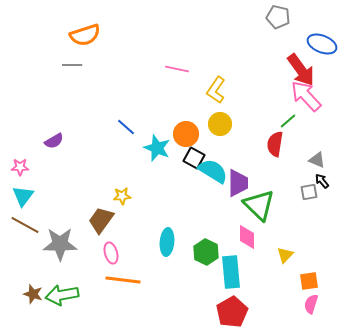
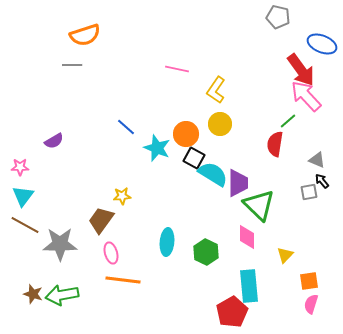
cyan semicircle: moved 3 px down
cyan rectangle: moved 18 px right, 14 px down
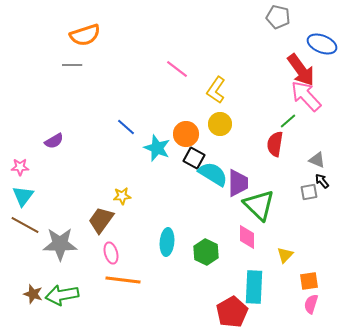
pink line: rotated 25 degrees clockwise
cyan rectangle: moved 5 px right, 1 px down; rotated 8 degrees clockwise
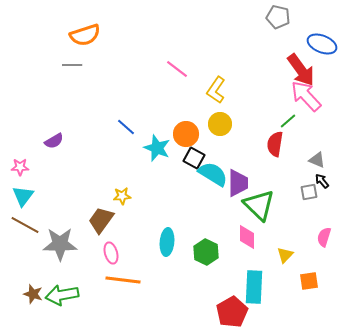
pink semicircle: moved 13 px right, 67 px up
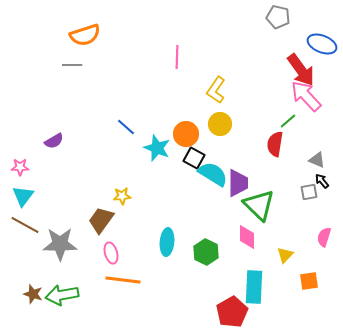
pink line: moved 12 px up; rotated 55 degrees clockwise
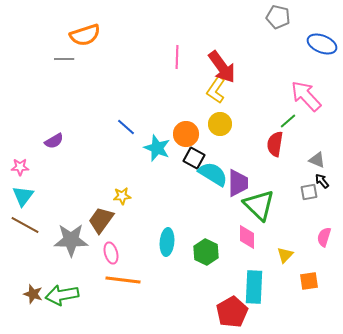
gray line: moved 8 px left, 6 px up
red arrow: moved 79 px left, 3 px up
gray star: moved 11 px right, 4 px up
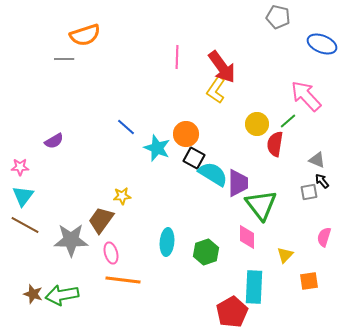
yellow circle: moved 37 px right
green triangle: moved 2 px right; rotated 8 degrees clockwise
green hexagon: rotated 15 degrees clockwise
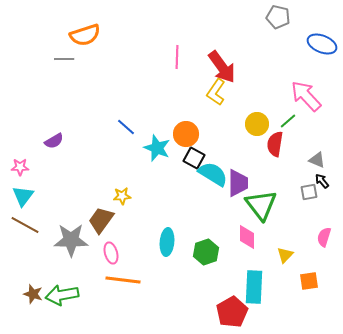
yellow L-shape: moved 2 px down
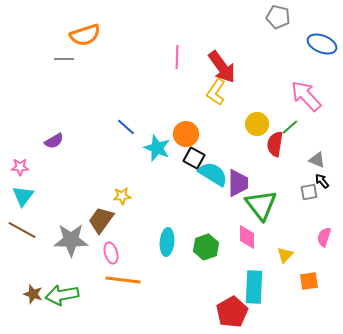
green line: moved 2 px right, 6 px down
brown line: moved 3 px left, 5 px down
green hexagon: moved 5 px up
